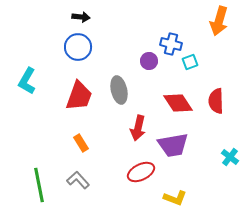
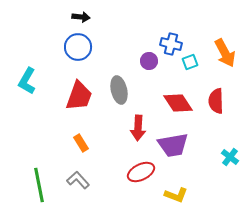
orange arrow: moved 6 px right, 32 px down; rotated 44 degrees counterclockwise
red arrow: rotated 10 degrees counterclockwise
yellow L-shape: moved 1 px right, 3 px up
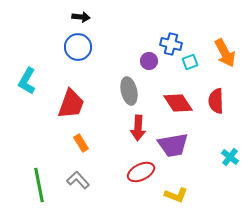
gray ellipse: moved 10 px right, 1 px down
red trapezoid: moved 8 px left, 8 px down
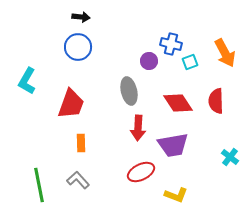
orange rectangle: rotated 30 degrees clockwise
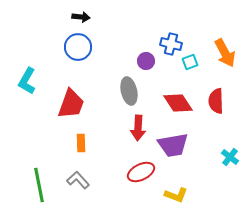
purple circle: moved 3 px left
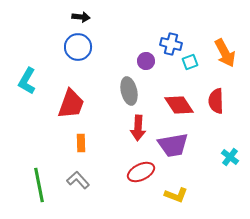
red diamond: moved 1 px right, 2 px down
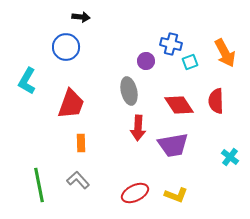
blue circle: moved 12 px left
red ellipse: moved 6 px left, 21 px down
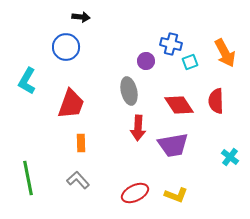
green line: moved 11 px left, 7 px up
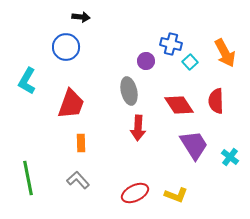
cyan square: rotated 21 degrees counterclockwise
purple trapezoid: moved 21 px right; rotated 112 degrees counterclockwise
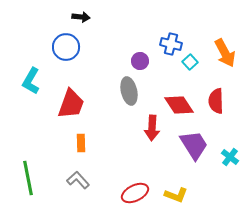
purple circle: moved 6 px left
cyan L-shape: moved 4 px right
red arrow: moved 14 px right
